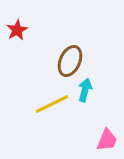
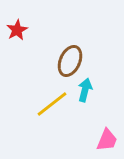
yellow line: rotated 12 degrees counterclockwise
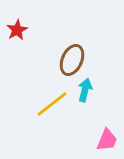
brown ellipse: moved 2 px right, 1 px up
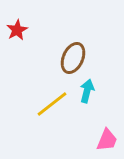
brown ellipse: moved 1 px right, 2 px up
cyan arrow: moved 2 px right, 1 px down
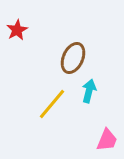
cyan arrow: moved 2 px right
yellow line: rotated 12 degrees counterclockwise
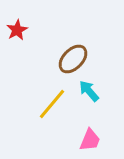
brown ellipse: moved 1 px down; rotated 20 degrees clockwise
cyan arrow: rotated 55 degrees counterclockwise
pink trapezoid: moved 17 px left
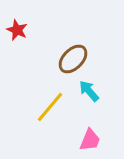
red star: rotated 20 degrees counterclockwise
yellow line: moved 2 px left, 3 px down
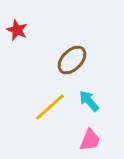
brown ellipse: moved 1 px left, 1 px down
cyan arrow: moved 10 px down
yellow line: rotated 8 degrees clockwise
